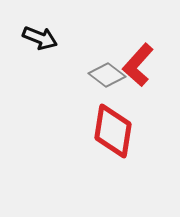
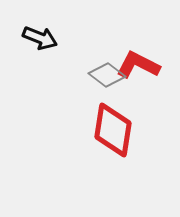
red L-shape: rotated 75 degrees clockwise
red diamond: moved 1 px up
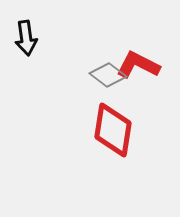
black arrow: moved 14 px left; rotated 60 degrees clockwise
gray diamond: moved 1 px right
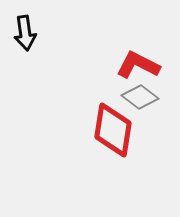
black arrow: moved 1 px left, 5 px up
gray diamond: moved 32 px right, 22 px down
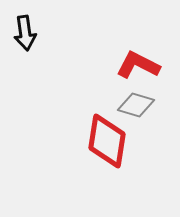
gray diamond: moved 4 px left, 8 px down; rotated 21 degrees counterclockwise
red diamond: moved 6 px left, 11 px down
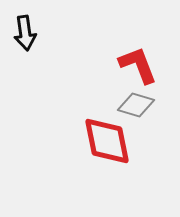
red L-shape: rotated 42 degrees clockwise
red diamond: rotated 20 degrees counterclockwise
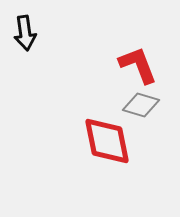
gray diamond: moved 5 px right
